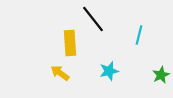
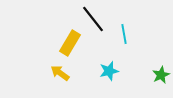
cyan line: moved 15 px left, 1 px up; rotated 24 degrees counterclockwise
yellow rectangle: rotated 35 degrees clockwise
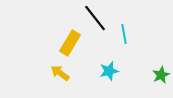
black line: moved 2 px right, 1 px up
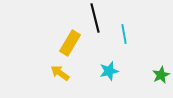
black line: rotated 24 degrees clockwise
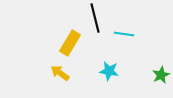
cyan line: rotated 72 degrees counterclockwise
cyan star: rotated 24 degrees clockwise
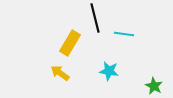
green star: moved 7 px left, 11 px down; rotated 18 degrees counterclockwise
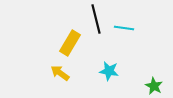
black line: moved 1 px right, 1 px down
cyan line: moved 6 px up
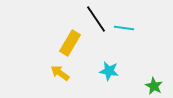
black line: rotated 20 degrees counterclockwise
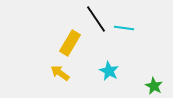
cyan star: rotated 18 degrees clockwise
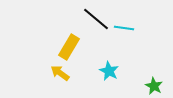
black line: rotated 16 degrees counterclockwise
yellow rectangle: moved 1 px left, 4 px down
